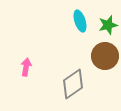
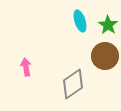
green star: rotated 24 degrees counterclockwise
pink arrow: rotated 18 degrees counterclockwise
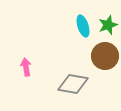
cyan ellipse: moved 3 px right, 5 px down
green star: rotated 18 degrees clockwise
gray diamond: rotated 44 degrees clockwise
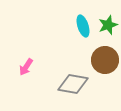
brown circle: moved 4 px down
pink arrow: rotated 138 degrees counterclockwise
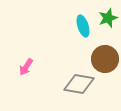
green star: moved 7 px up
brown circle: moved 1 px up
gray diamond: moved 6 px right
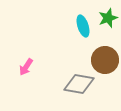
brown circle: moved 1 px down
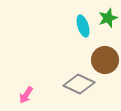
pink arrow: moved 28 px down
gray diamond: rotated 16 degrees clockwise
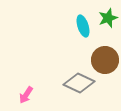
gray diamond: moved 1 px up
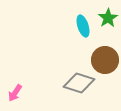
green star: rotated 12 degrees counterclockwise
gray diamond: rotated 8 degrees counterclockwise
pink arrow: moved 11 px left, 2 px up
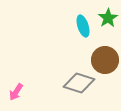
pink arrow: moved 1 px right, 1 px up
